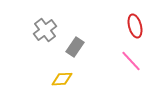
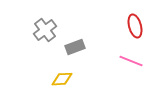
gray rectangle: rotated 36 degrees clockwise
pink line: rotated 25 degrees counterclockwise
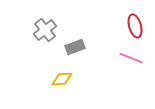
pink line: moved 3 px up
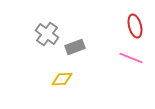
gray cross: moved 2 px right, 4 px down; rotated 15 degrees counterclockwise
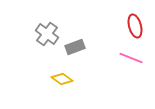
yellow diamond: rotated 40 degrees clockwise
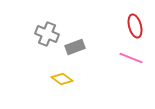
gray cross: rotated 15 degrees counterclockwise
